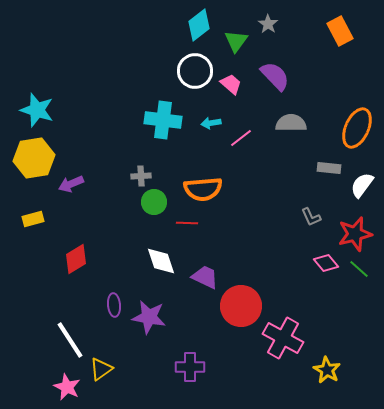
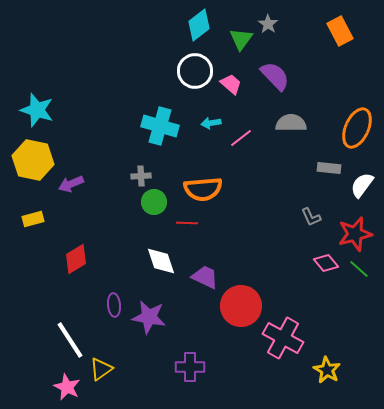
green triangle: moved 5 px right, 2 px up
cyan cross: moved 3 px left, 6 px down; rotated 9 degrees clockwise
yellow hexagon: moved 1 px left, 2 px down; rotated 21 degrees clockwise
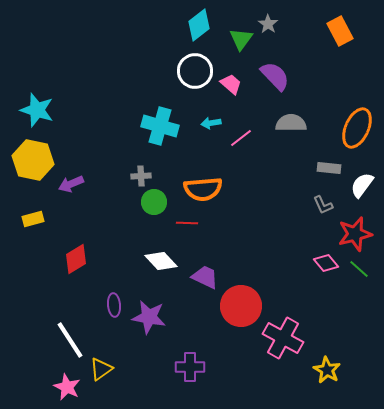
gray L-shape: moved 12 px right, 12 px up
white diamond: rotated 24 degrees counterclockwise
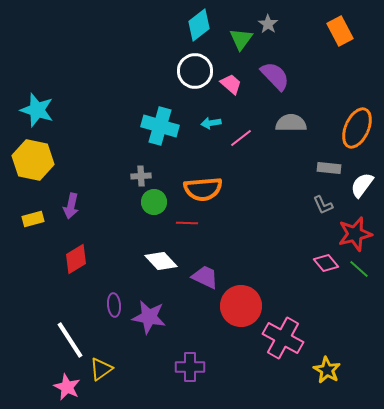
purple arrow: moved 22 px down; rotated 55 degrees counterclockwise
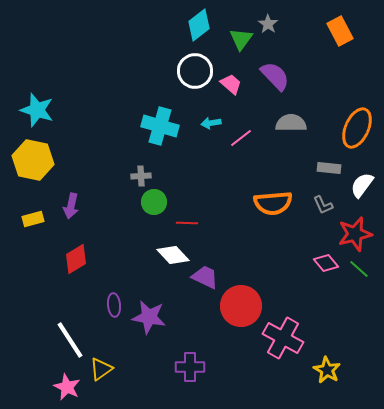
orange semicircle: moved 70 px right, 14 px down
white diamond: moved 12 px right, 6 px up
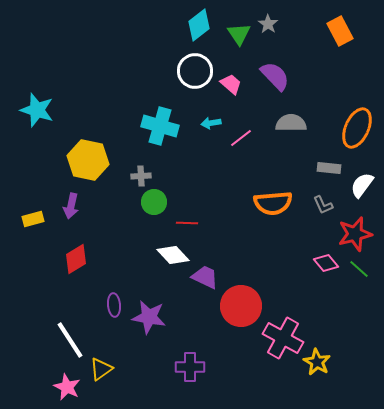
green triangle: moved 2 px left, 5 px up; rotated 10 degrees counterclockwise
yellow hexagon: moved 55 px right
yellow star: moved 10 px left, 8 px up
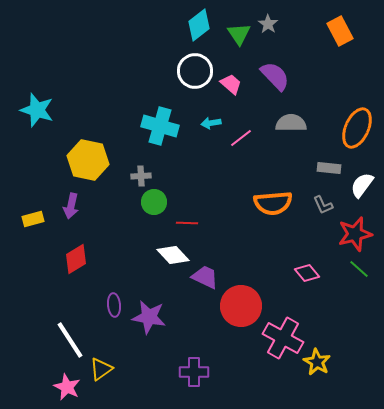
pink diamond: moved 19 px left, 10 px down
purple cross: moved 4 px right, 5 px down
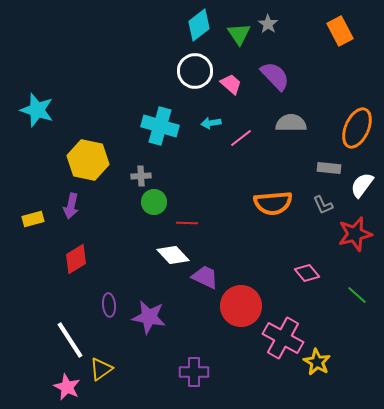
green line: moved 2 px left, 26 px down
purple ellipse: moved 5 px left
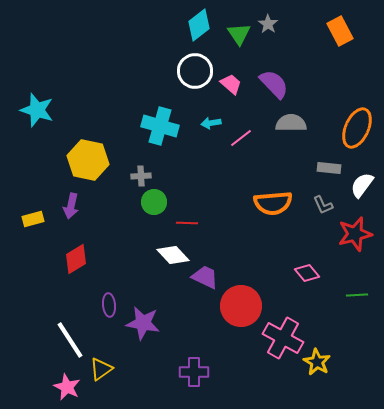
purple semicircle: moved 1 px left, 8 px down
green line: rotated 45 degrees counterclockwise
purple star: moved 6 px left, 6 px down
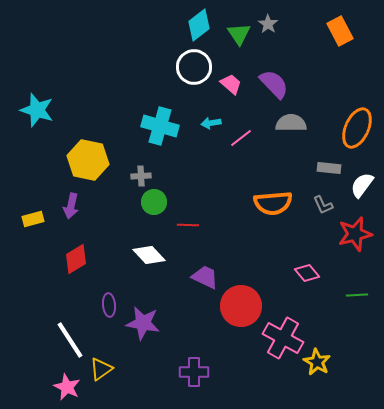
white circle: moved 1 px left, 4 px up
red line: moved 1 px right, 2 px down
white diamond: moved 24 px left
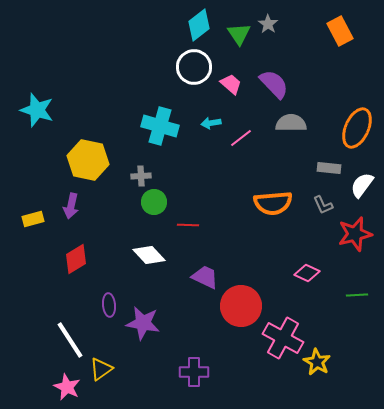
pink diamond: rotated 25 degrees counterclockwise
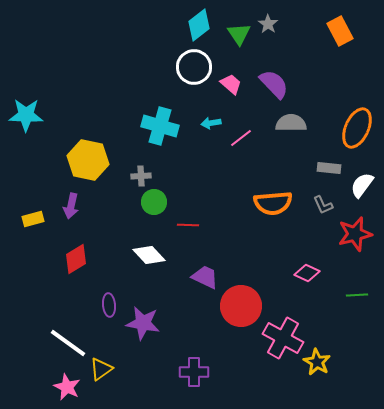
cyan star: moved 11 px left, 5 px down; rotated 16 degrees counterclockwise
white line: moved 2 px left, 3 px down; rotated 21 degrees counterclockwise
